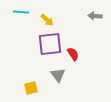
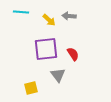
gray arrow: moved 26 px left
yellow arrow: moved 2 px right
purple square: moved 4 px left, 5 px down
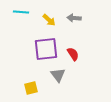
gray arrow: moved 5 px right, 2 px down
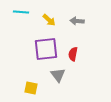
gray arrow: moved 3 px right, 3 px down
red semicircle: rotated 136 degrees counterclockwise
yellow square: rotated 24 degrees clockwise
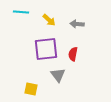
gray arrow: moved 3 px down
yellow square: moved 1 px down
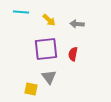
gray triangle: moved 9 px left, 2 px down
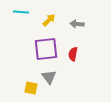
yellow arrow: rotated 88 degrees counterclockwise
yellow square: moved 1 px up
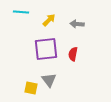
gray triangle: moved 3 px down
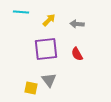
red semicircle: moved 4 px right; rotated 40 degrees counterclockwise
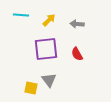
cyan line: moved 3 px down
